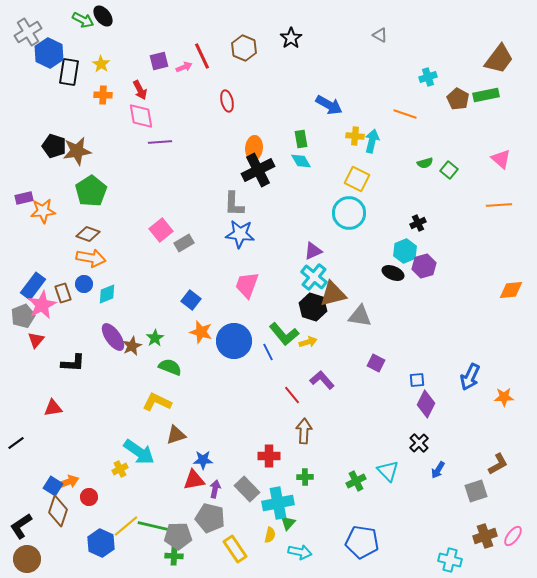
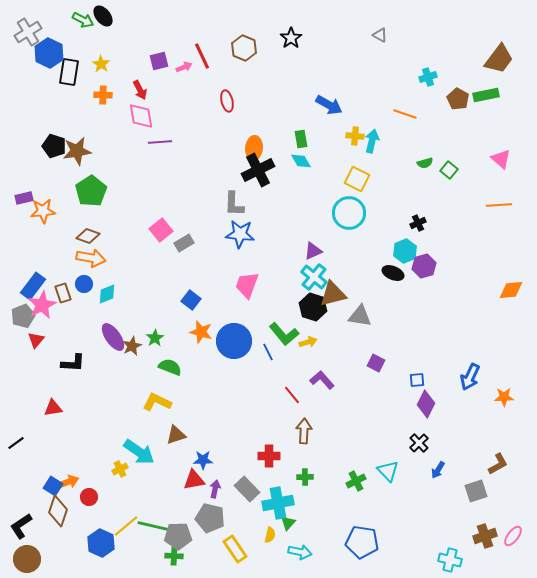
brown diamond at (88, 234): moved 2 px down
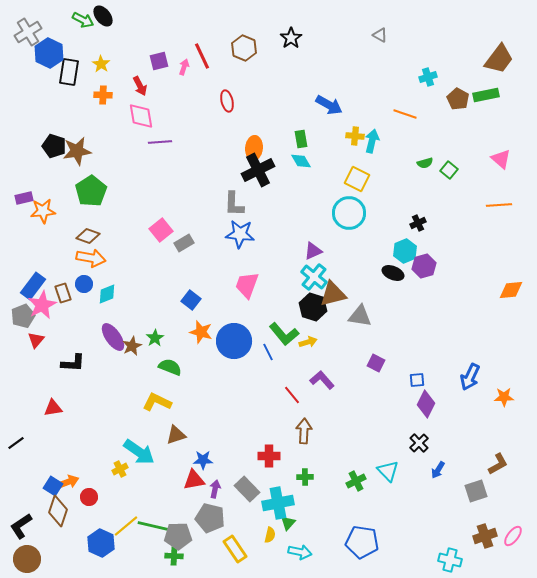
pink arrow at (184, 67): rotated 49 degrees counterclockwise
red arrow at (140, 90): moved 4 px up
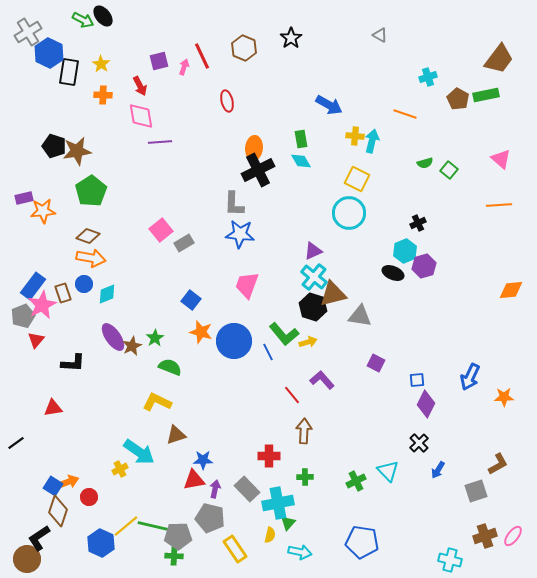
black L-shape at (21, 526): moved 18 px right, 12 px down
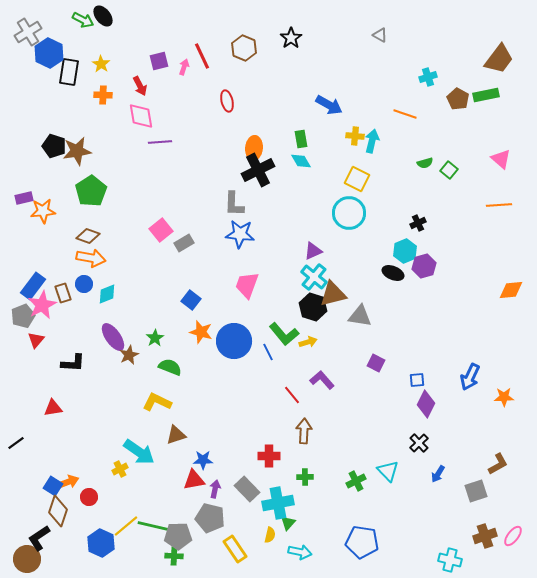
brown star at (132, 346): moved 3 px left, 9 px down
blue arrow at (438, 470): moved 4 px down
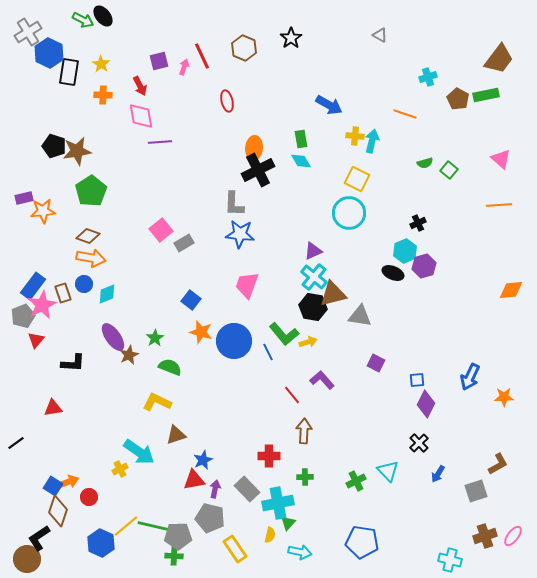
black hexagon at (313, 307): rotated 8 degrees counterclockwise
blue star at (203, 460): rotated 24 degrees counterclockwise
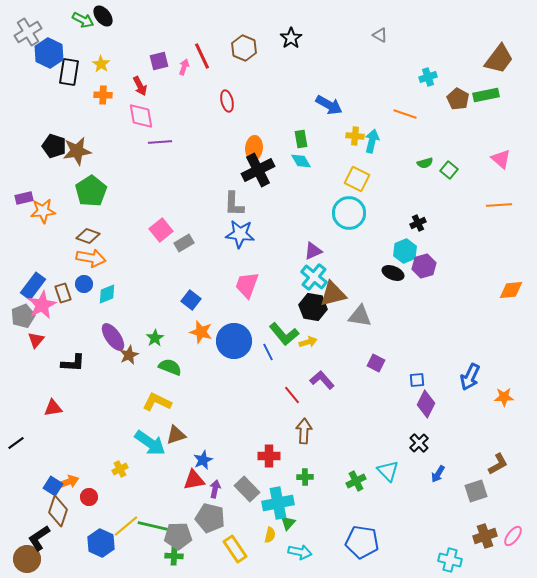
cyan arrow at (139, 452): moved 11 px right, 9 px up
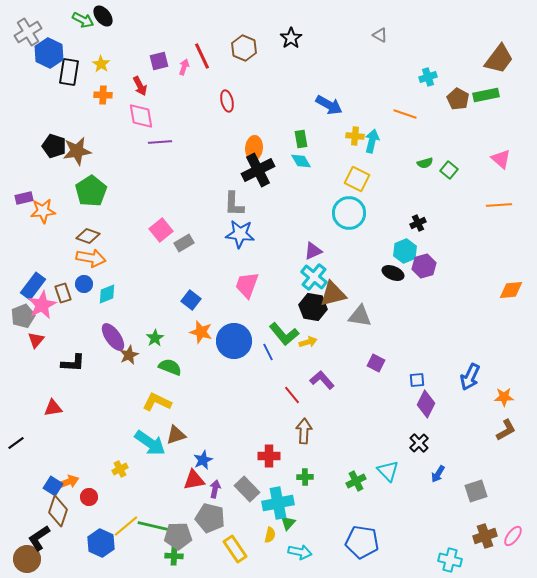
brown L-shape at (498, 464): moved 8 px right, 34 px up
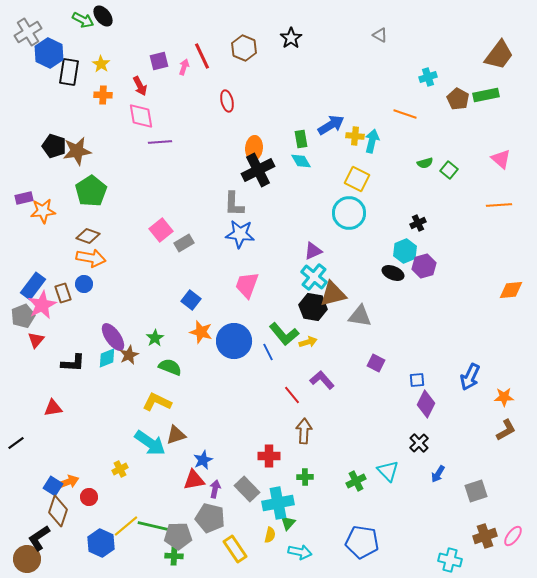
brown trapezoid at (499, 59): moved 4 px up
blue arrow at (329, 105): moved 2 px right, 20 px down; rotated 60 degrees counterclockwise
cyan diamond at (107, 294): moved 64 px down
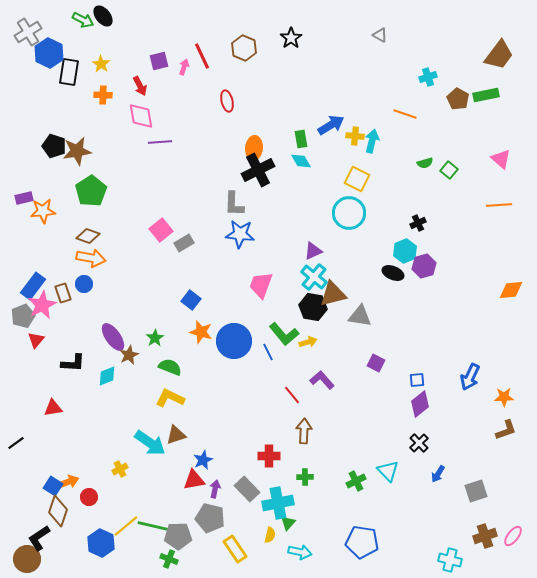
pink trapezoid at (247, 285): moved 14 px right
cyan diamond at (107, 358): moved 18 px down
yellow L-shape at (157, 402): moved 13 px right, 4 px up
purple diamond at (426, 404): moved 6 px left; rotated 24 degrees clockwise
brown L-shape at (506, 430): rotated 10 degrees clockwise
green cross at (174, 556): moved 5 px left, 3 px down; rotated 18 degrees clockwise
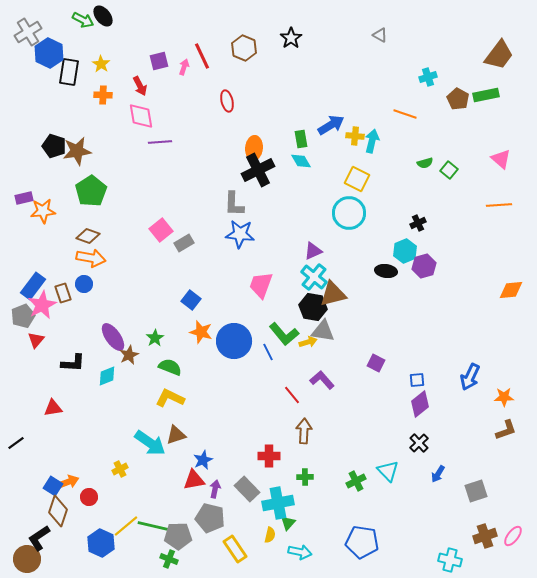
black ellipse at (393, 273): moved 7 px left, 2 px up; rotated 15 degrees counterclockwise
gray triangle at (360, 316): moved 37 px left, 15 px down
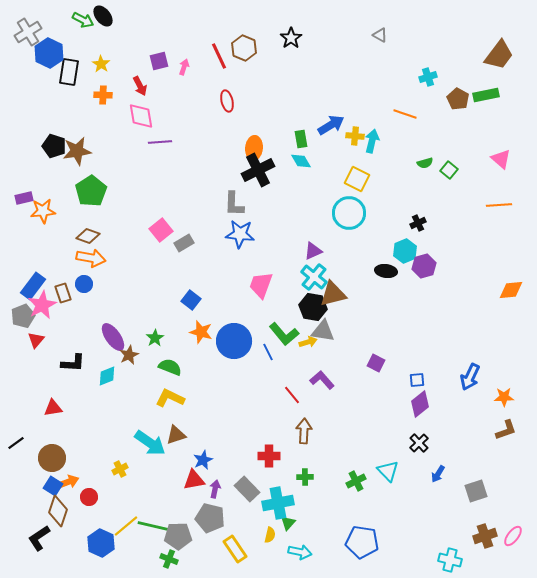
red line at (202, 56): moved 17 px right
brown circle at (27, 559): moved 25 px right, 101 px up
